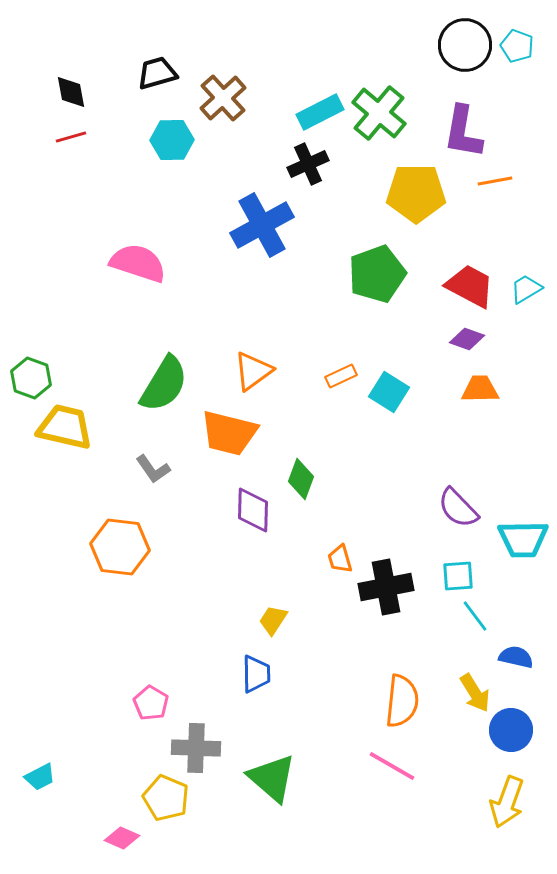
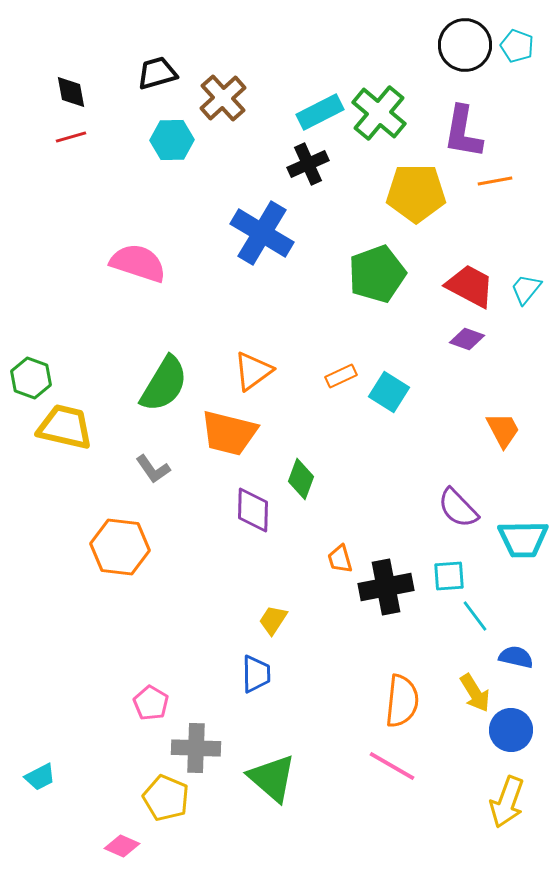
blue cross at (262, 225): moved 8 px down; rotated 30 degrees counterclockwise
cyan trapezoid at (526, 289): rotated 20 degrees counterclockwise
orange trapezoid at (480, 389): moved 23 px right, 41 px down; rotated 63 degrees clockwise
cyan square at (458, 576): moved 9 px left
pink diamond at (122, 838): moved 8 px down
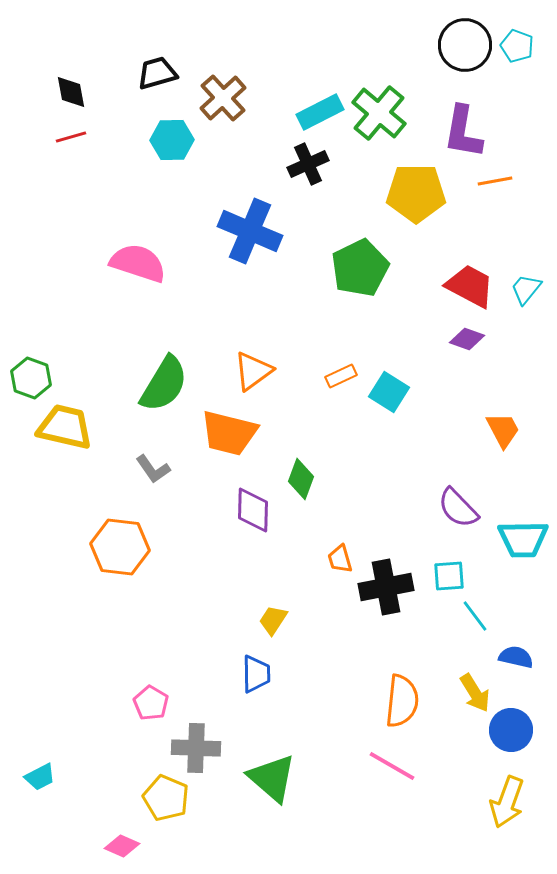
blue cross at (262, 233): moved 12 px left, 2 px up; rotated 8 degrees counterclockwise
green pentagon at (377, 274): moved 17 px left, 6 px up; rotated 6 degrees counterclockwise
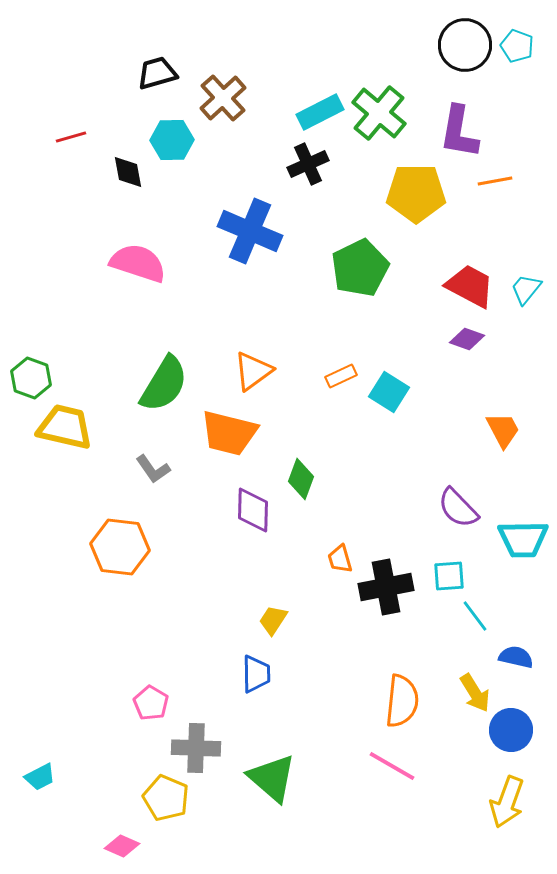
black diamond at (71, 92): moved 57 px right, 80 px down
purple L-shape at (463, 132): moved 4 px left
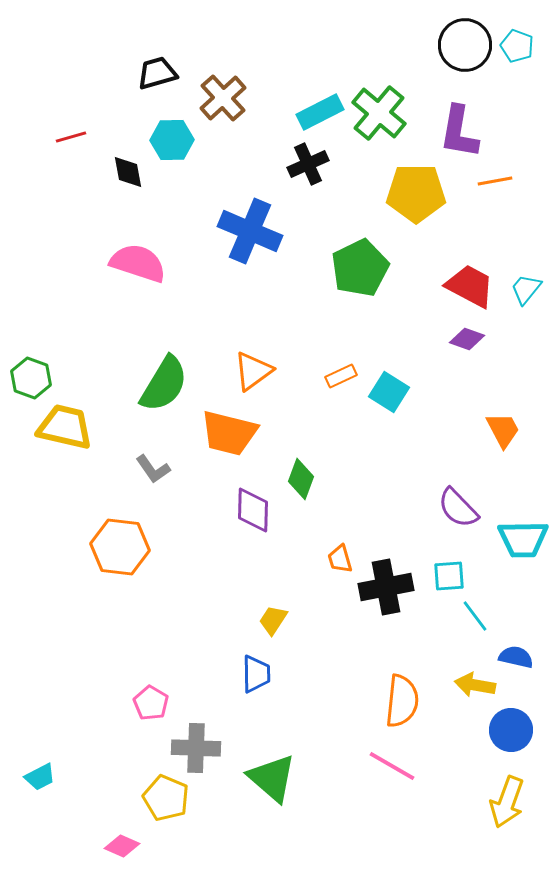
yellow arrow at (475, 693): moved 8 px up; rotated 132 degrees clockwise
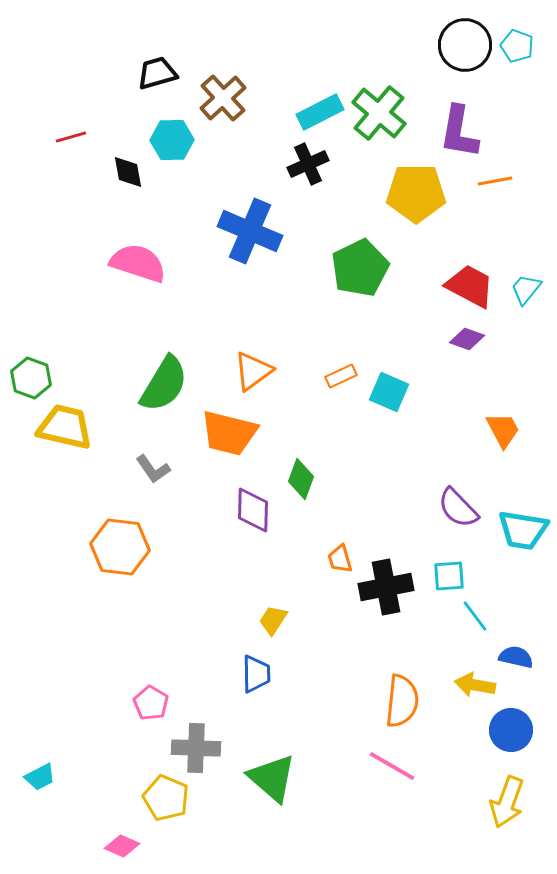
cyan square at (389, 392): rotated 9 degrees counterclockwise
cyan trapezoid at (523, 539): moved 9 px up; rotated 10 degrees clockwise
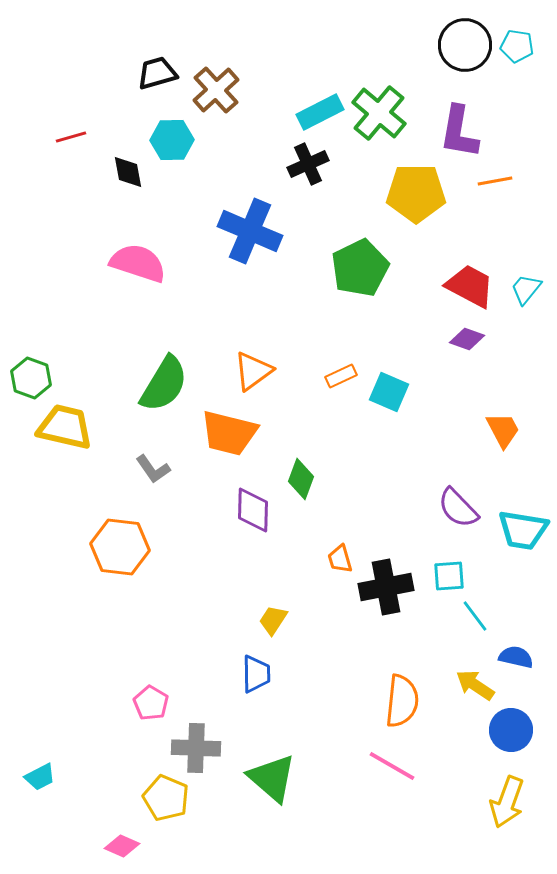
cyan pentagon at (517, 46): rotated 12 degrees counterclockwise
brown cross at (223, 98): moved 7 px left, 8 px up
yellow arrow at (475, 685): rotated 24 degrees clockwise
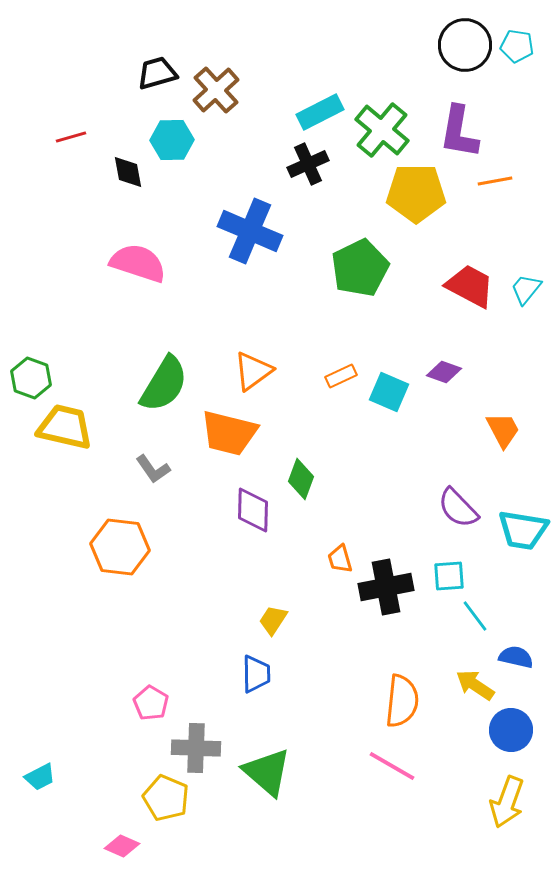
green cross at (379, 113): moved 3 px right, 17 px down
purple diamond at (467, 339): moved 23 px left, 33 px down
green triangle at (272, 778): moved 5 px left, 6 px up
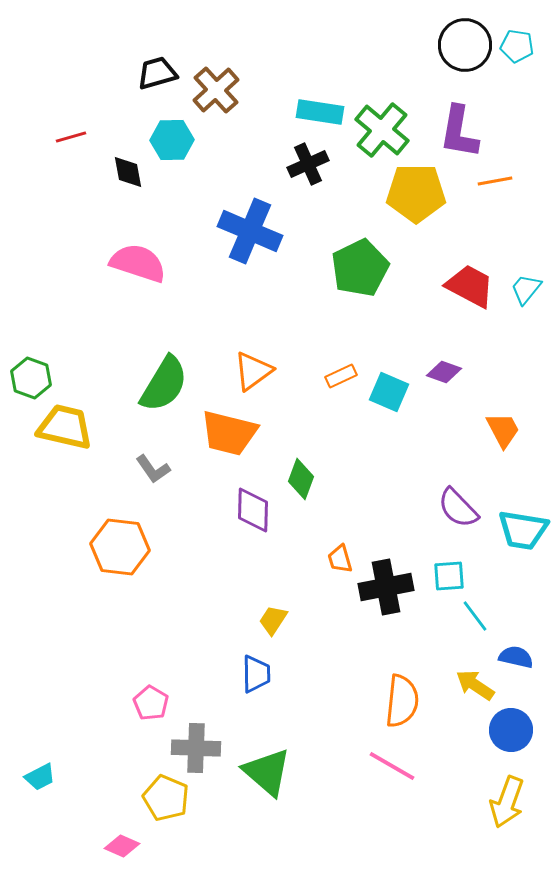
cyan rectangle at (320, 112): rotated 36 degrees clockwise
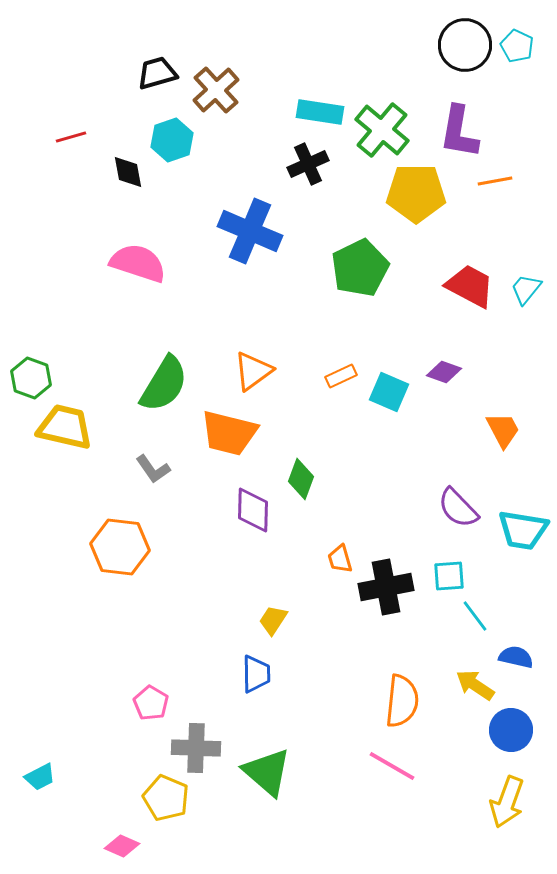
cyan pentagon at (517, 46): rotated 16 degrees clockwise
cyan hexagon at (172, 140): rotated 18 degrees counterclockwise
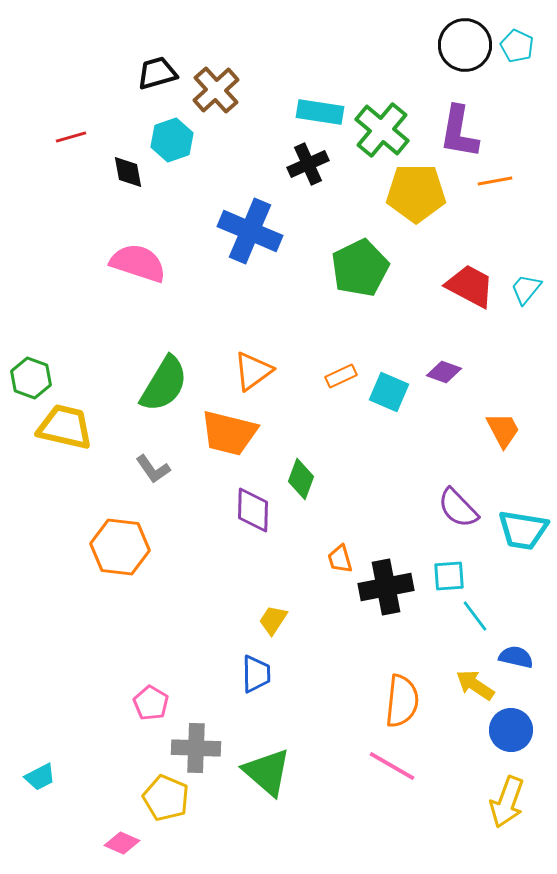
pink diamond at (122, 846): moved 3 px up
